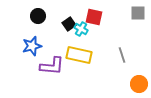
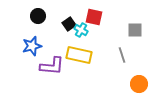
gray square: moved 3 px left, 17 px down
cyan cross: moved 1 px down
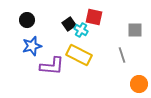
black circle: moved 11 px left, 4 px down
yellow rectangle: rotated 15 degrees clockwise
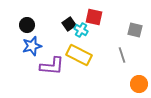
black circle: moved 5 px down
gray square: rotated 14 degrees clockwise
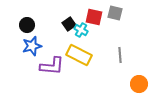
gray square: moved 20 px left, 17 px up
gray line: moved 2 px left; rotated 14 degrees clockwise
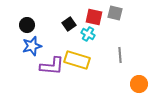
cyan cross: moved 7 px right, 4 px down
yellow rectangle: moved 2 px left, 5 px down; rotated 10 degrees counterclockwise
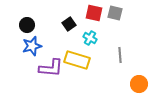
red square: moved 4 px up
cyan cross: moved 2 px right, 4 px down
purple L-shape: moved 1 px left, 2 px down
